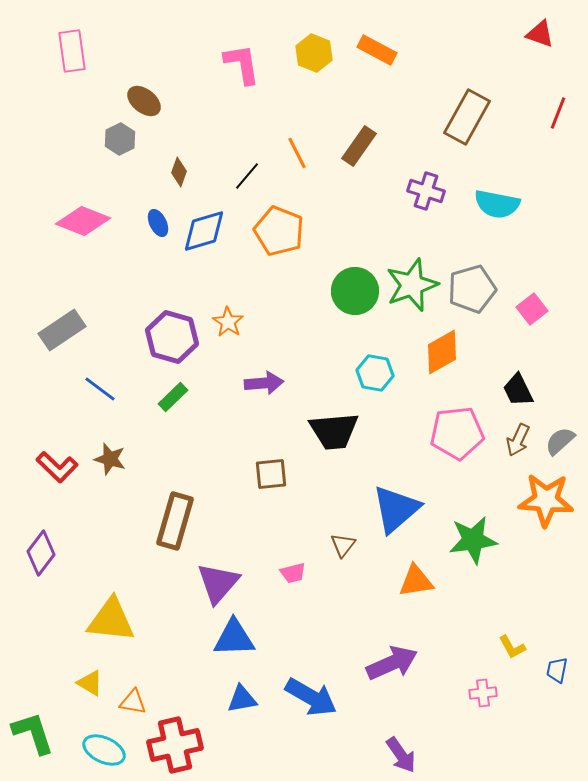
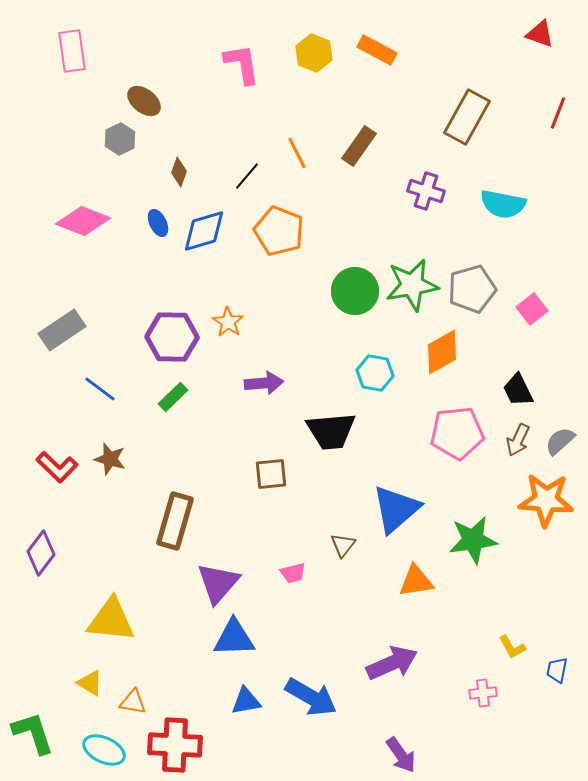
cyan semicircle at (497, 204): moved 6 px right
green star at (412, 285): rotated 10 degrees clockwise
purple hexagon at (172, 337): rotated 15 degrees counterclockwise
black trapezoid at (334, 431): moved 3 px left
blue triangle at (242, 699): moved 4 px right, 2 px down
red cross at (175, 745): rotated 16 degrees clockwise
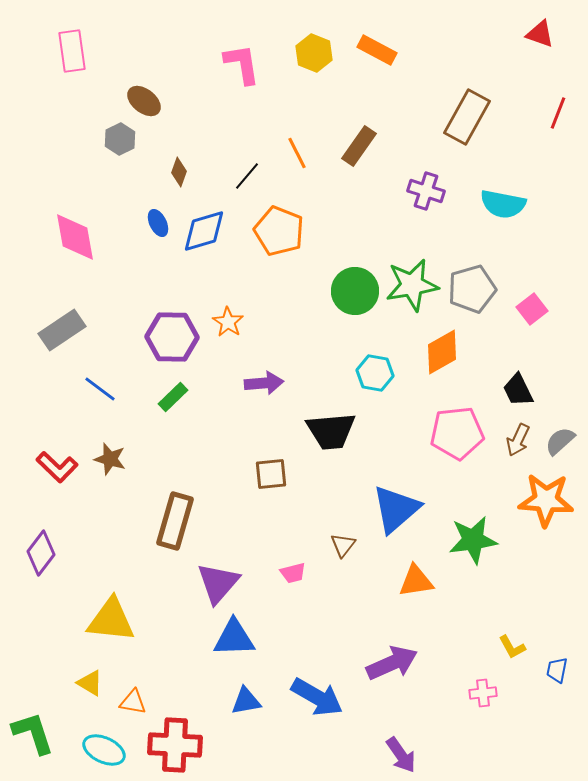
pink diamond at (83, 221): moved 8 px left, 16 px down; rotated 58 degrees clockwise
blue arrow at (311, 697): moved 6 px right
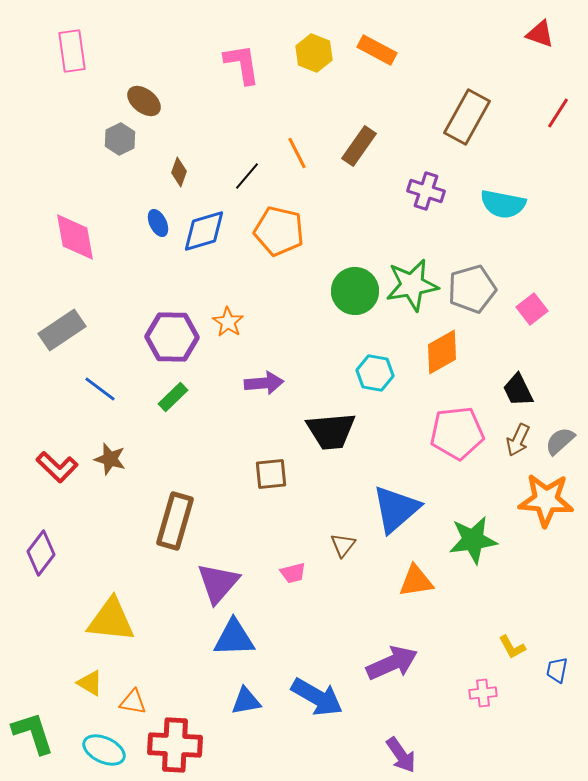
red line at (558, 113): rotated 12 degrees clockwise
orange pentagon at (279, 231): rotated 9 degrees counterclockwise
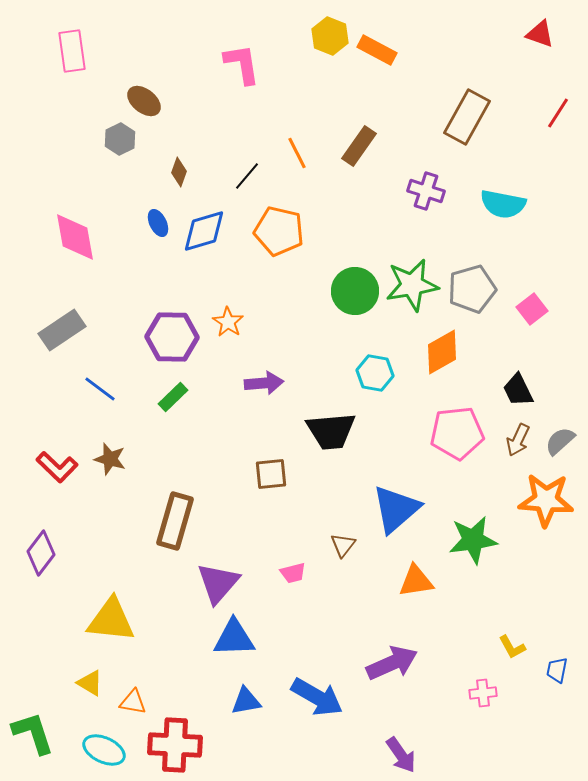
yellow hexagon at (314, 53): moved 16 px right, 17 px up
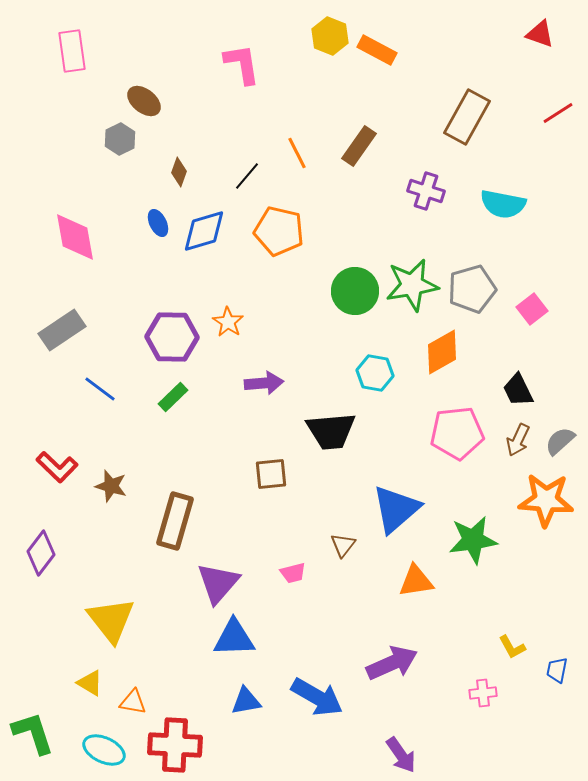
red line at (558, 113): rotated 24 degrees clockwise
brown star at (110, 459): moved 1 px right, 27 px down
yellow triangle at (111, 620): rotated 46 degrees clockwise
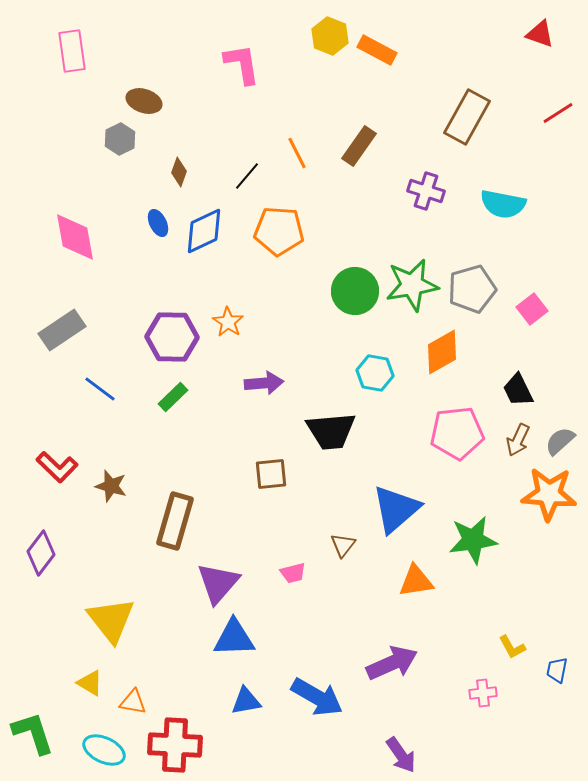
brown ellipse at (144, 101): rotated 20 degrees counterclockwise
blue diamond at (204, 231): rotated 9 degrees counterclockwise
orange pentagon at (279, 231): rotated 9 degrees counterclockwise
orange star at (546, 500): moved 3 px right, 6 px up
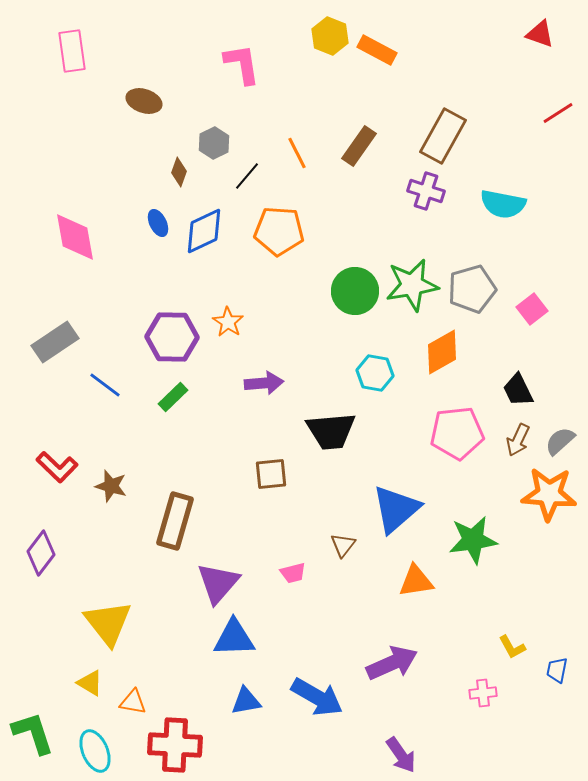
brown rectangle at (467, 117): moved 24 px left, 19 px down
gray hexagon at (120, 139): moved 94 px right, 4 px down
gray rectangle at (62, 330): moved 7 px left, 12 px down
blue line at (100, 389): moved 5 px right, 4 px up
yellow triangle at (111, 620): moved 3 px left, 3 px down
cyan ellipse at (104, 750): moved 9 px left, 1 px down; rotated 42 degrees clockwise
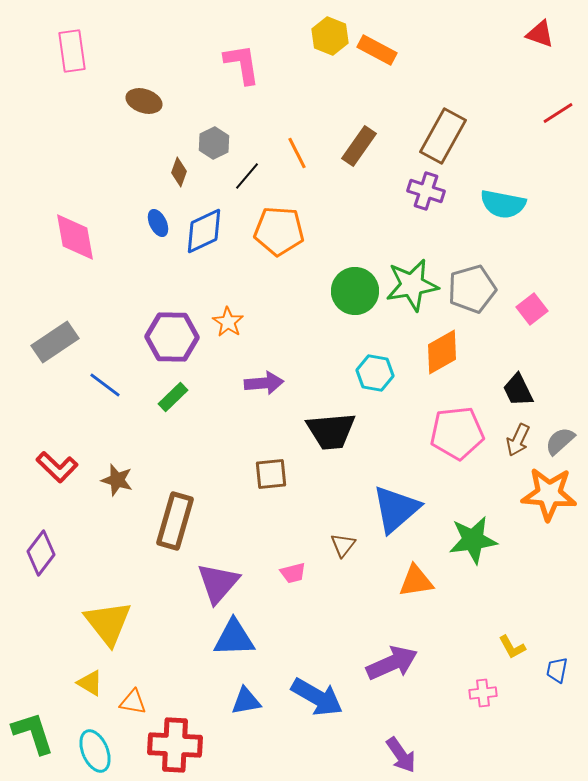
brown star at (111, 486): moved 6 px right, 6 px up
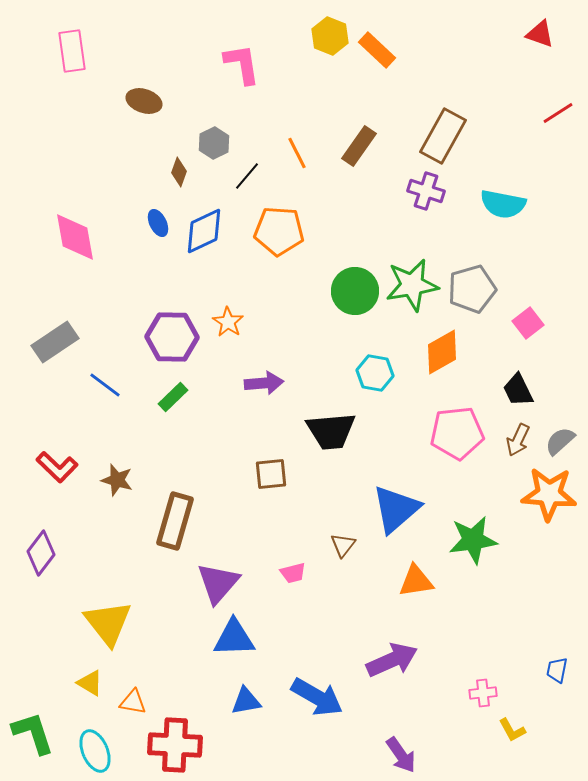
orange rectangle at (377, 50): rotated 15 degrees clockwise
pink square at (532, 309): moved 4 px left, 14 px down
yellow L-shape at (512, 647): moved 83 px down
purple arrow at (392, 663): moved 3 px up
